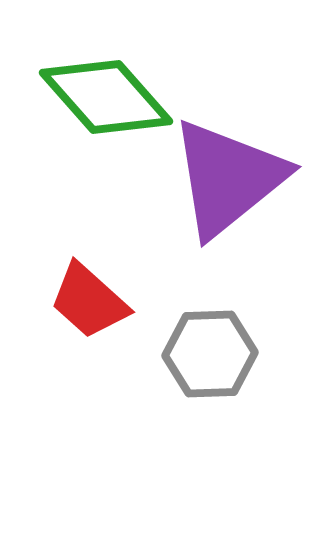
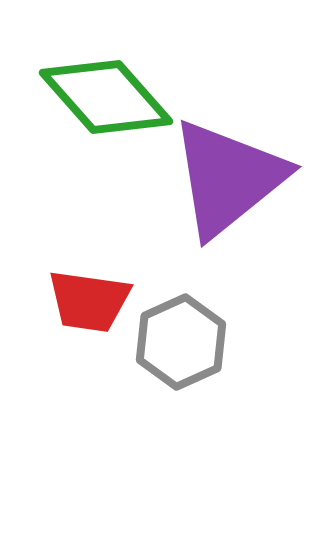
red trapezoid: rotated 34 degrees counterclockwise
gray hexagon: moved 29 px left, 12 px up; rotated 22 degrees counterclockwise
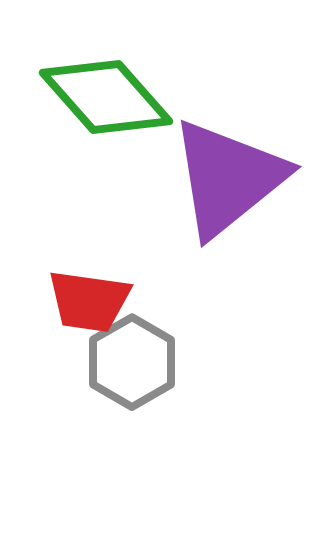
gray hexagon: moved 49 px left, 20 px down; rotated 6 degrees counterclockwise
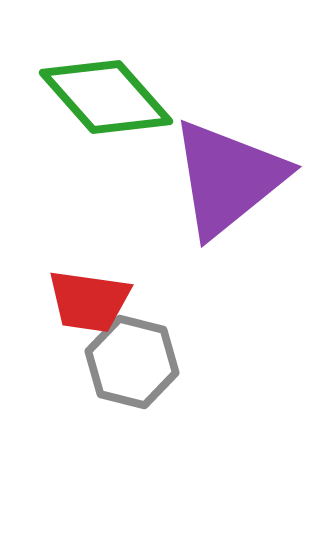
gray hexagon: rotated 16 degrees counterclockwise
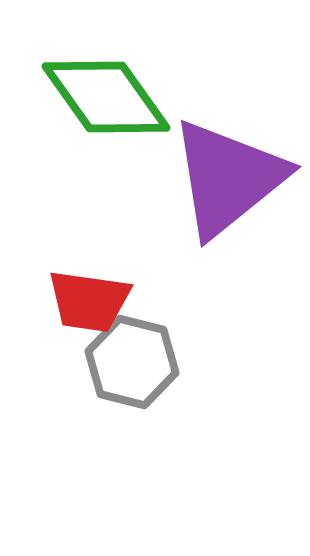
green diamond: rotated 6 degrees clockwise
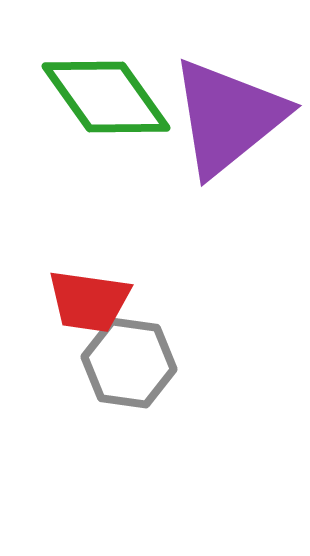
purple triangle: moved 61 px up
gray hexagon: moved 3 px left, 1 px down; rotated 6 degrees counterclockwise
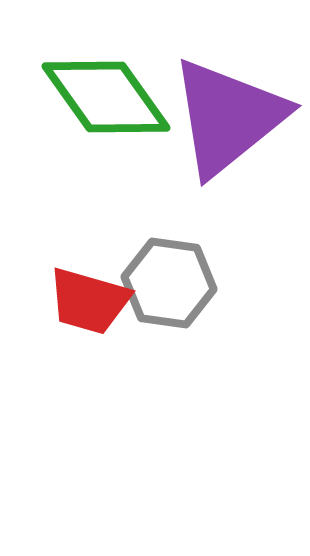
red trapezoid: rotated 8 degrees clockwise
gray hexagon: moved 40 px right, 80 px up
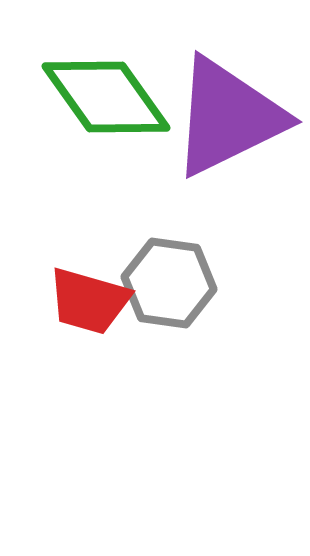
purple triangle: rotated 13 degrees clockwise
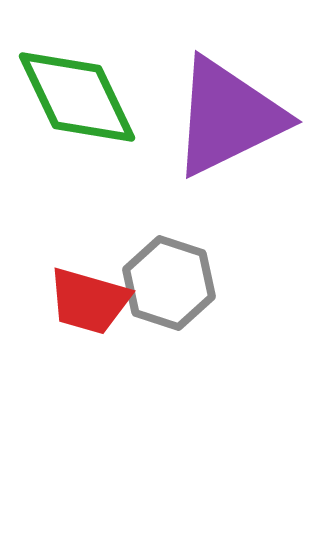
green diamond: moved 29 px left; rotated 10 degrees clockwise
gray hexagon: rotated 10 degrees clockwise
